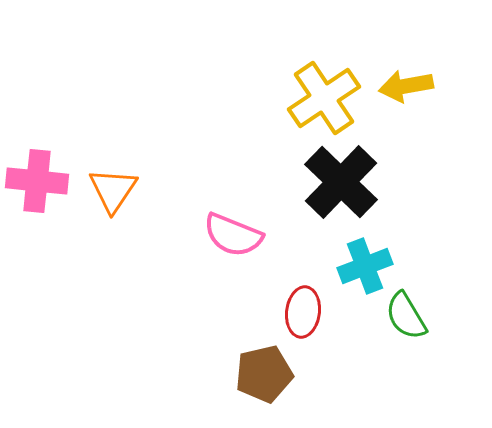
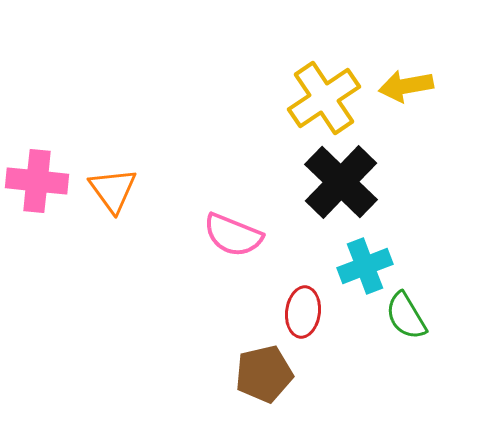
orange triangle: rotated 10 degrees counterclockwise
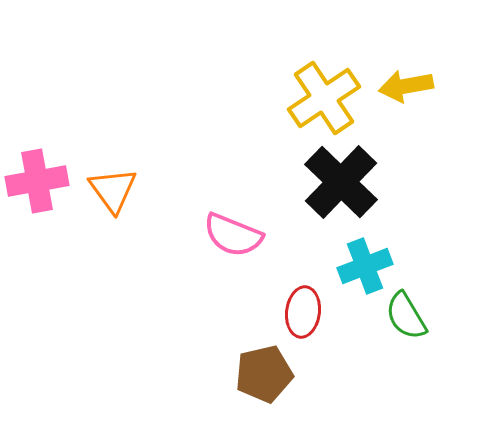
pink cross: rotated 16 degrees counterclockwise
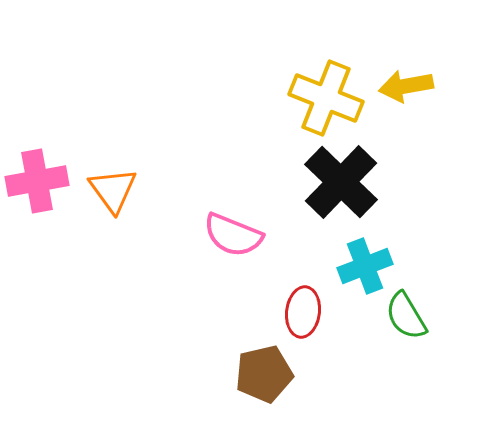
yellow cross: moved 2 px right; rotated 34 degrees counterclockwise
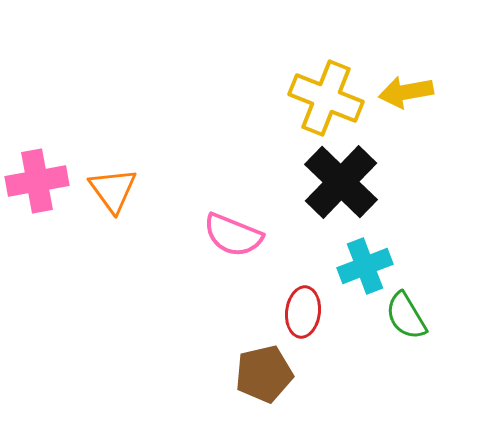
yellow arrow: moved 6 px down
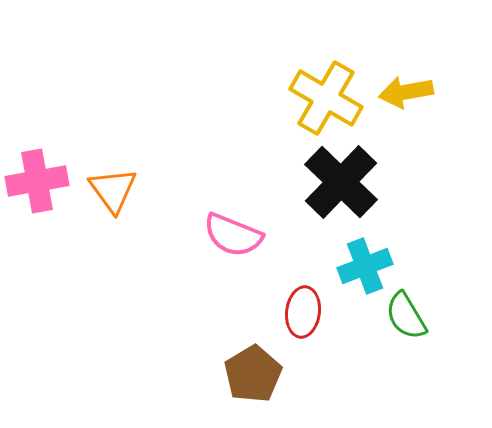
yellow cross: rotated 8 degrees clockwise
brown pentagon: moved 11 px left; rotated 18 degrees counterclockwise
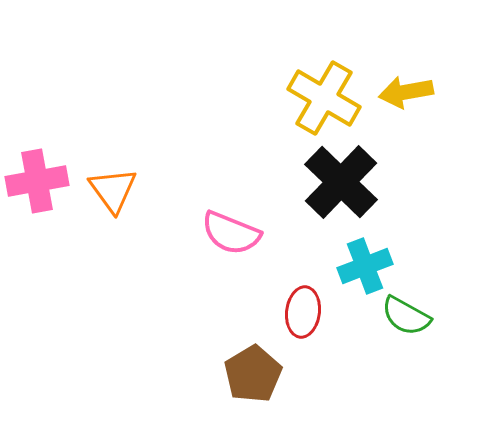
yellow cross: moved 2 px left
pink semicircle: moved 2 px left, 2 px up
green semicircle: rotated 30 degrees counterclockwise
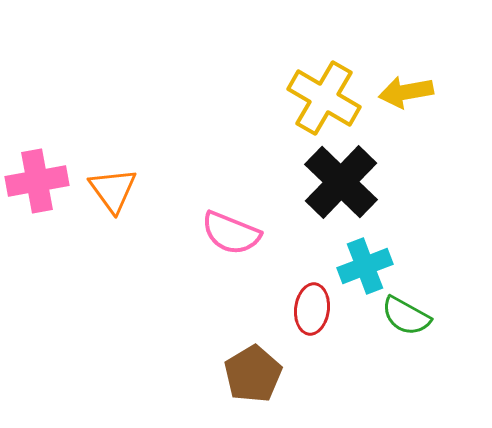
red ellipse: moved 9 px right, 3 px up
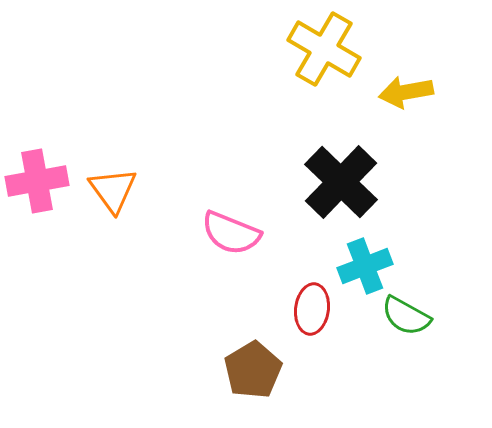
yellow cross: moved 49 px up
brown pentagon: moved 4 px up
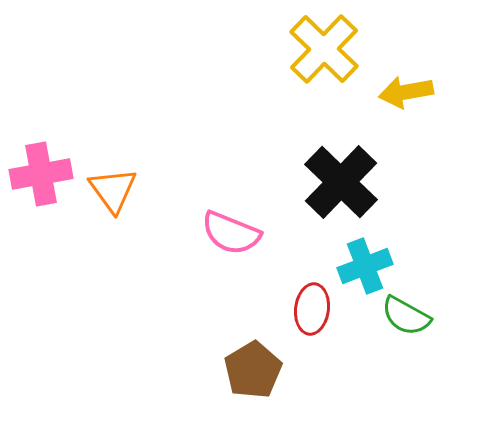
yellow cross: rotated 14 degrees clockwise
pink cross: moved 4 px right, 7 px up
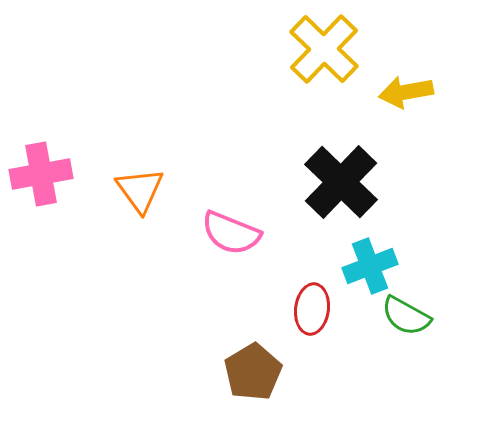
orange triangle: moved 27 px right
cyan cross: moved 5 px right
brown pentagon: moved 2 px down
